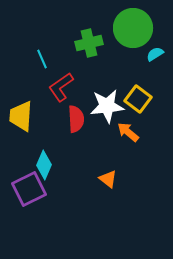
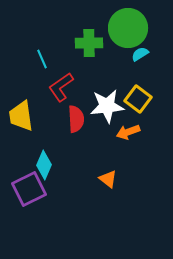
green circle: moved 5 px left
green cross: rotated 12 degrees clockwise
cyan semicircle: moved 15 px left
yellow trapezoid: rotated 12 degrees counterclockwise
orange arrow: rotated 60 degrees counterclockwise
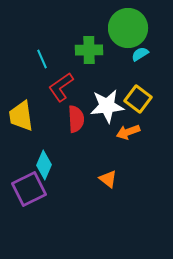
green cross: moved 7 px down
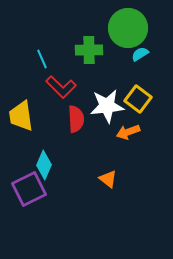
red L-shape: rotated 100 degrees counterclockwise
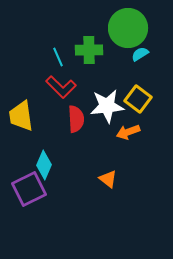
cyan line: moved 16 px right, 2 px up
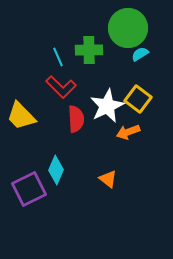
white star: rotated 20 degrees counterclockwise
yellow trapezoid: rotated 36 degrees counterclockwise
cyan diamond: moved 12 px right, 5 px down
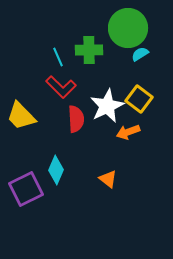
yellow square: moved 1 px right
purple square: moved 3 px left
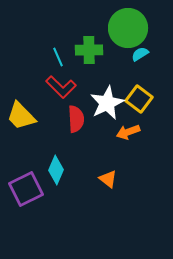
white star: moved 3 px up
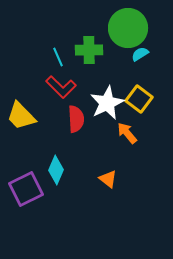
orange arrow: moved 1 px left, 1 px down; rotated 70 degrees clockwise
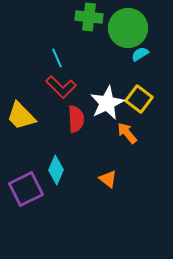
green cross: moved 33 px up; rotated 8 degrees clockwise
cyan line: moved 1 px left, 1 px down
